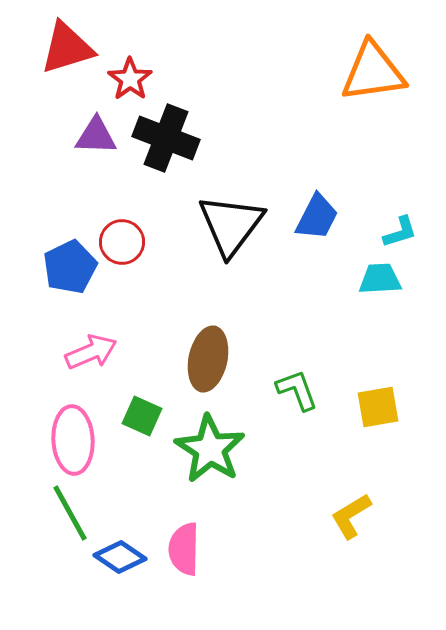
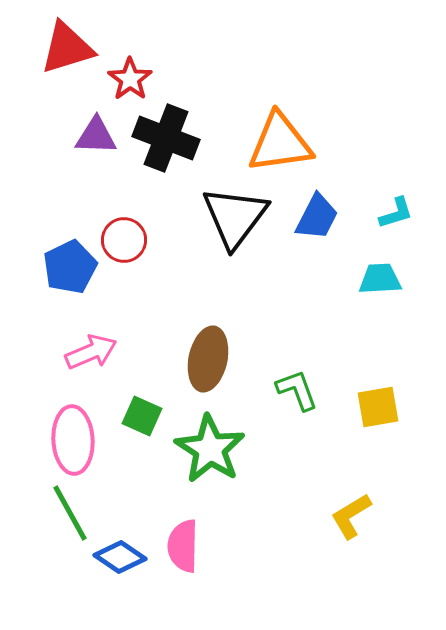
orange triangle: moved 93 px left, 71 px down
black triangle: moved 4 px right, 8 px up
cyan L-shape: moved 4 px left, 19 px up
red circle: moved 2 px right, 2 px up
pink semicircle: moved 1 px left, 3 px up
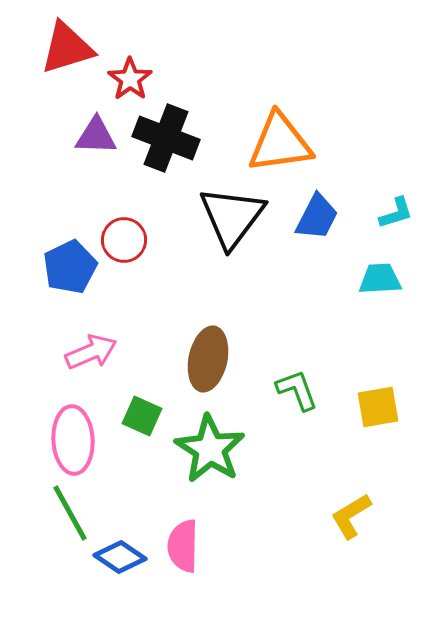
black triangle: moved 3 px left
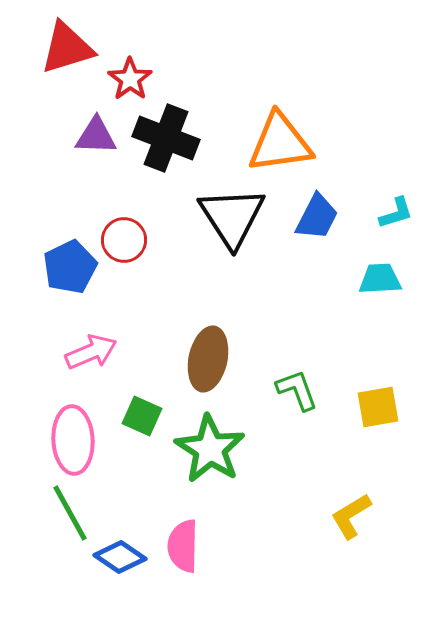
black triangle: rotated 10 degrees counterclockwise
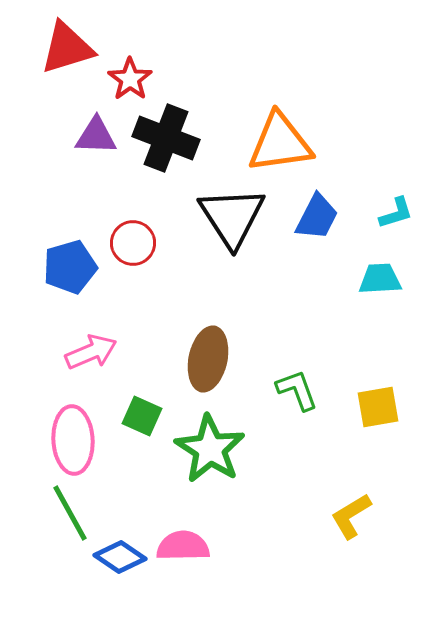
red circle: moved 9 px right, 3 px down
blue pentagon: rotated 10 degrees clockwise
pink semicircle: rotated 88 degrees clockwise
